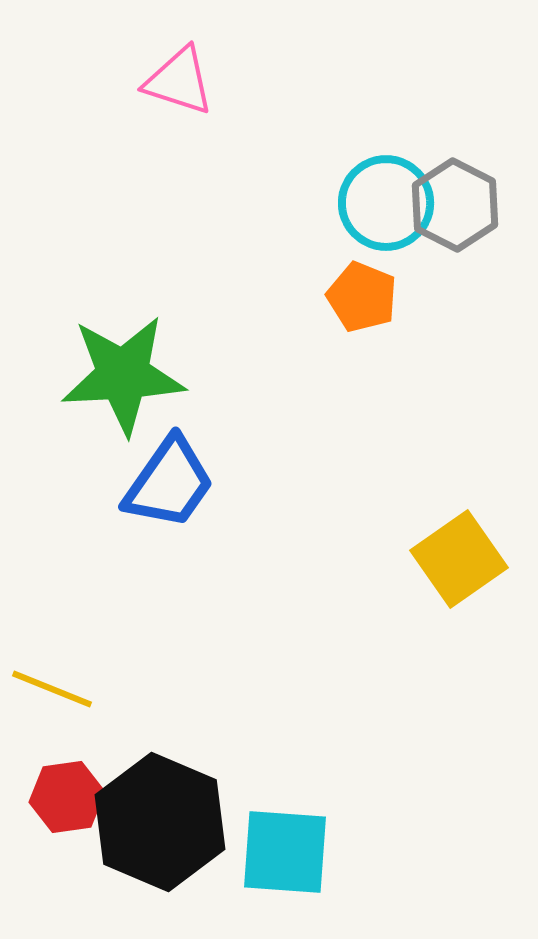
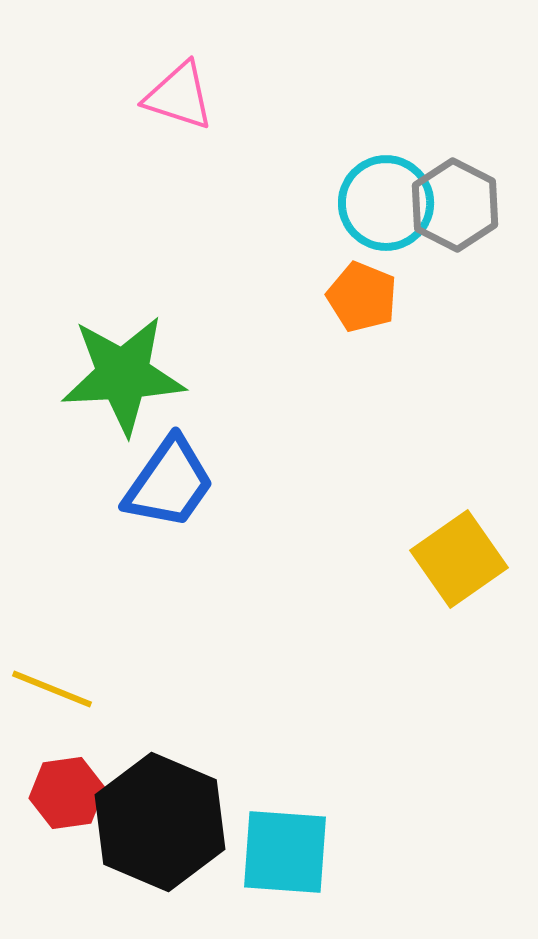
pink triangle: moved 15 px down
red hexagon: moved 4 px up
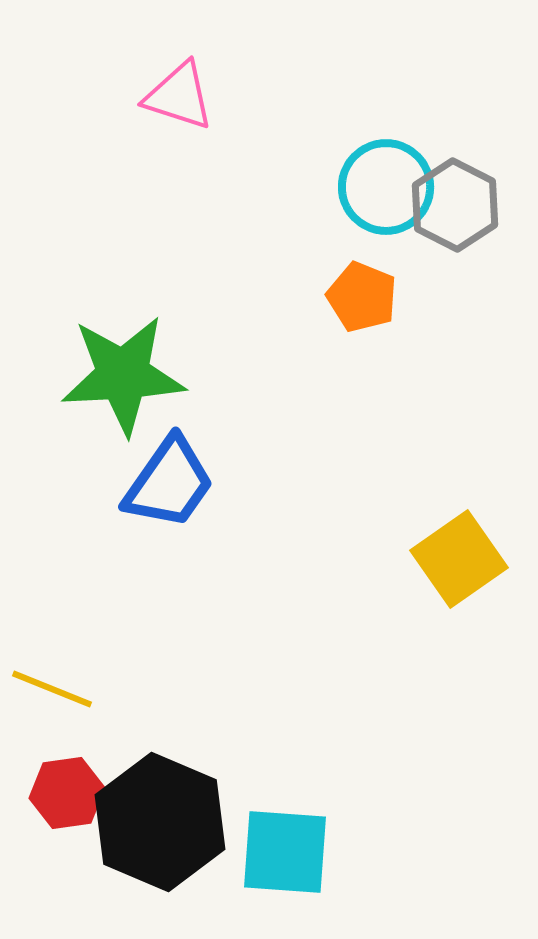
cyan circle: moved 16 px up
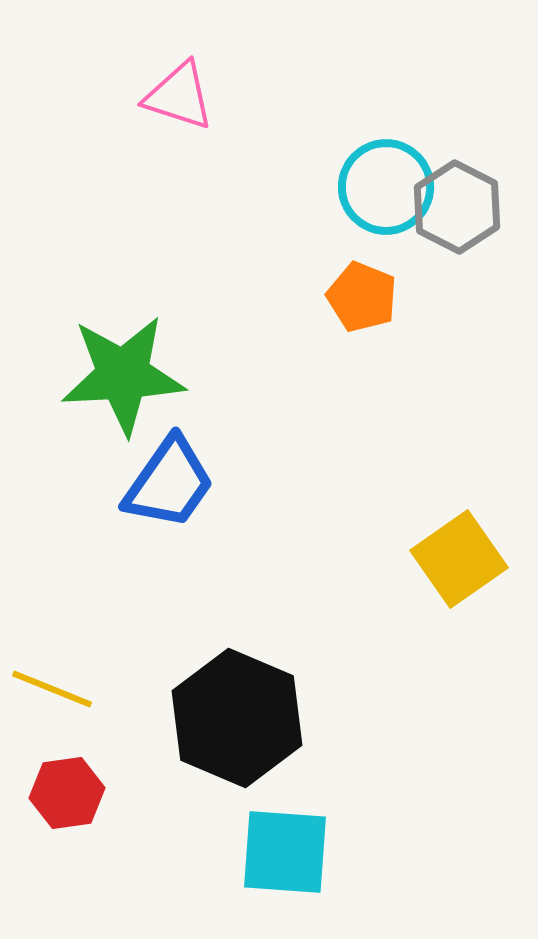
gray hexagon: moved 2 px right, 2 px down
black hexagon: moved 77 px right, 104 px up
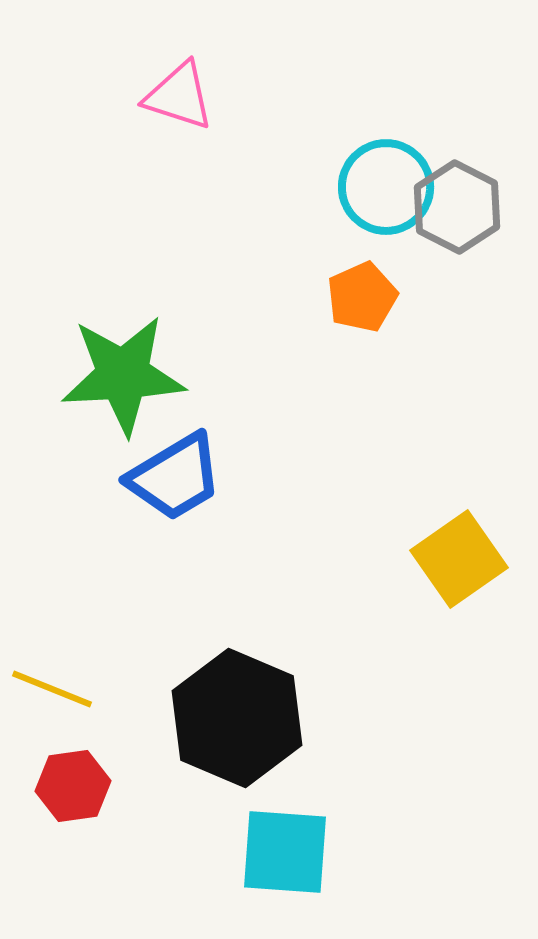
orange pentagon: rotated 26 degrees clockwise
blue trapezoid: moved 6 px right, 6 px up; rotated 24 degrees clockwise
red hexagon: moved 6 px right, 7 px up
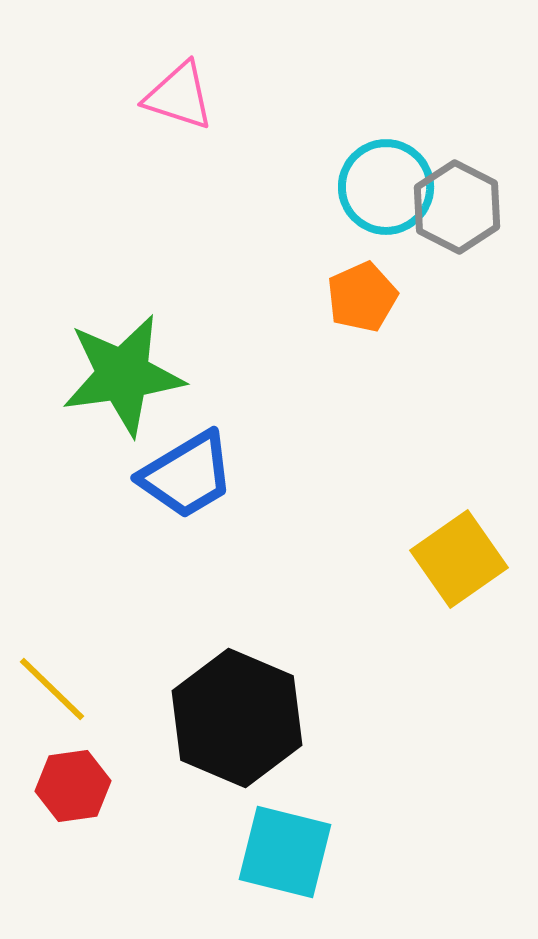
green star: rotated 5 degrees counterclockwise
blue trapezoid: moved 12 px right, 2 px up
yellow line: rotated 22 degrees clockwise
cyan square: rotated 10 degrees clockwise
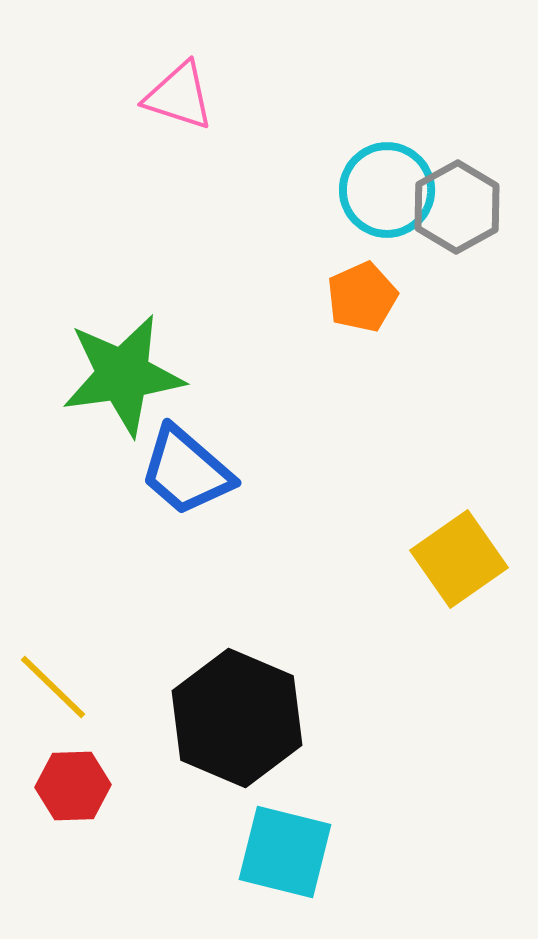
cyan circle: moved 1 px right, 3 px down
gray hexagon: rotated 4 degrees clockwise
blue trapezoid: moved 1 px left, 4 px up; rotated 72 degrees clockwise
yellow line: moved 1 px right, 2 px up
red hexagon: rotated 6 degrees clockwise
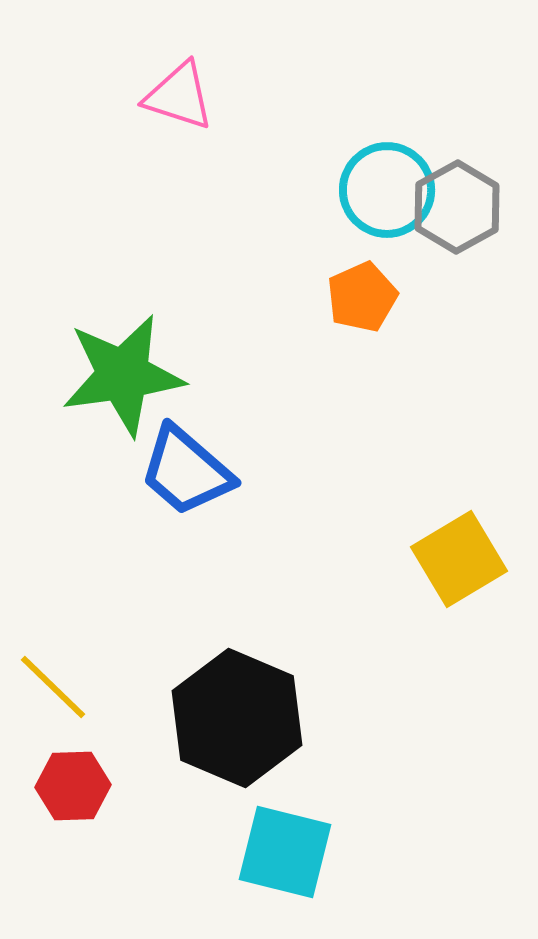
yellow square: rotated 4 degrees clockwise
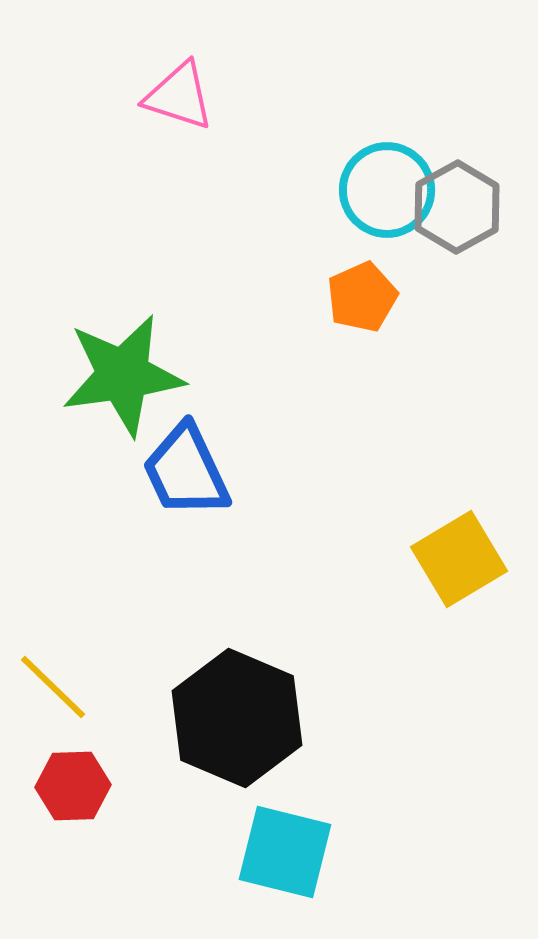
blue trapezoid: rotated 24 degrees clockwise
